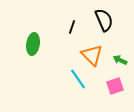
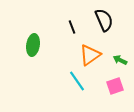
black line: rotated 40 degrees counterclockwise
green ellipse: moved 1 px down
orange triangle: moved 2 px left; rotated 40 degrees clockwise
cyan line: moved 1 px left, 2 px down
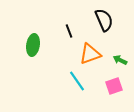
black line: moved 3 px left, 4 px down
orange triangle: moved 1 px up; rotated 15 degrees clockwise
pink square: moved 1 px left
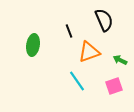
orange triangle: moved 1 px left, 2 px up
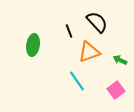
black semicircle: moved 7 px left, 2 px down; rotated 20 degrees counterclockwise
pink square: moved 2 px right, 4 px down; rotated 18 degrees counterclockwise
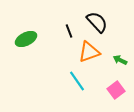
green ellipse: moved 7 px left, 6 px up; rotated 55 degrees clockwise
